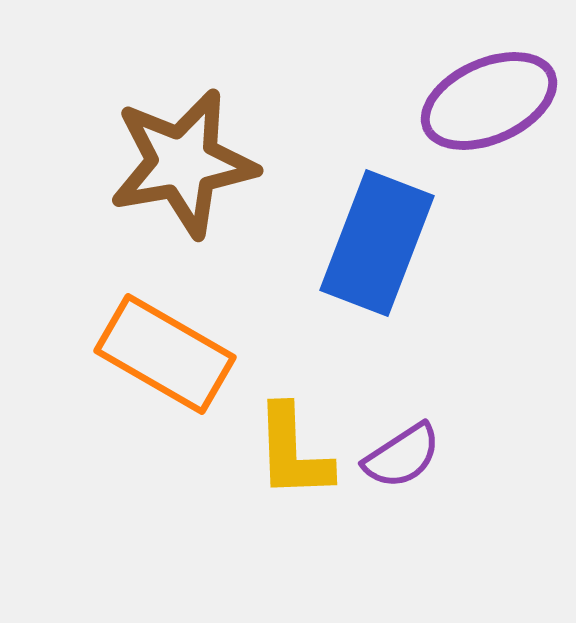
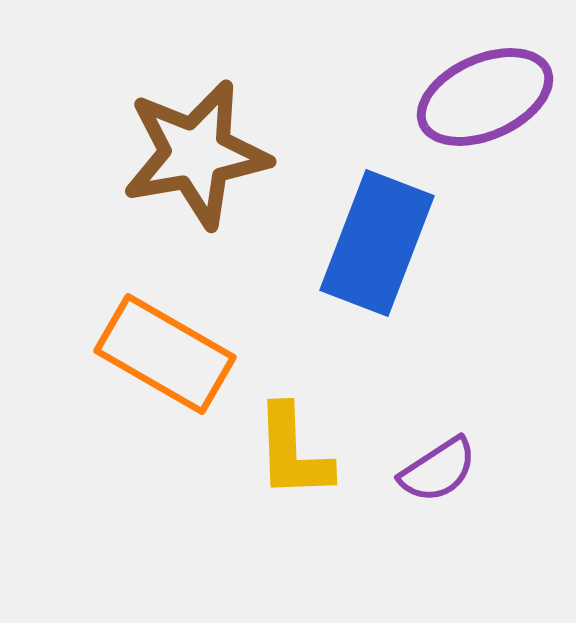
purple ellipse: moved 4 px left, 4 px up
brown star: moved 13 px right, 9 px up
purple semicircle: moved 36 px right, 14 px down
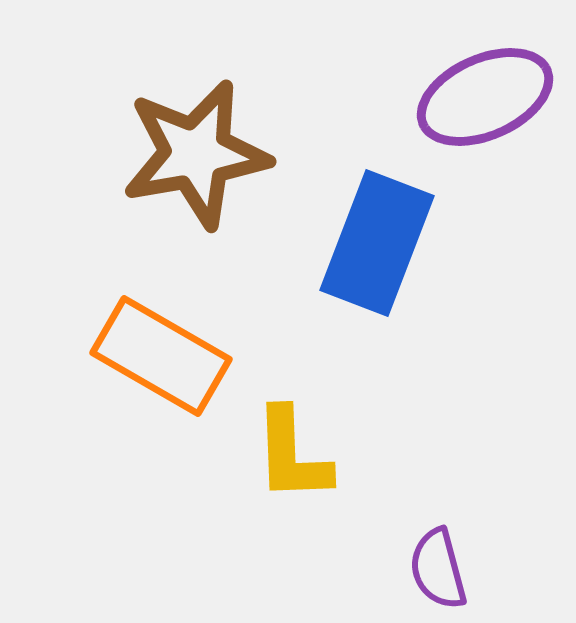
orange rectangle: moved 4 px left, 2 px down
yellow L-shape: moved 1 px left, 3 px down
purple semicircle: moved 99 px down; rotated 108 degrees clockwise
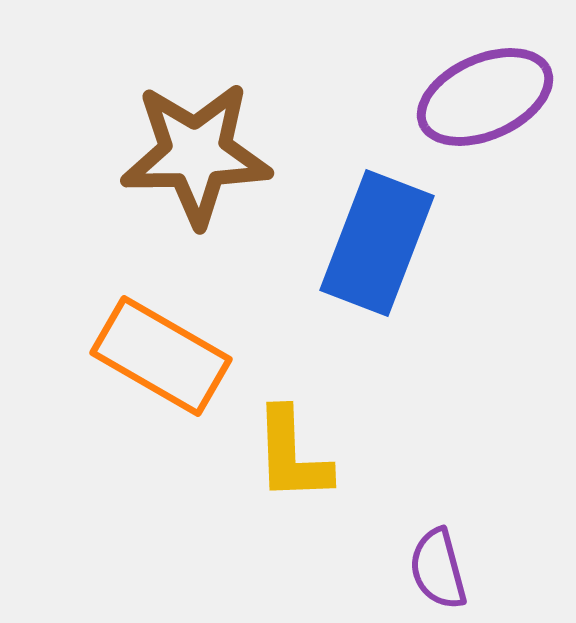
brown star: rotated 9 degrees clockwise
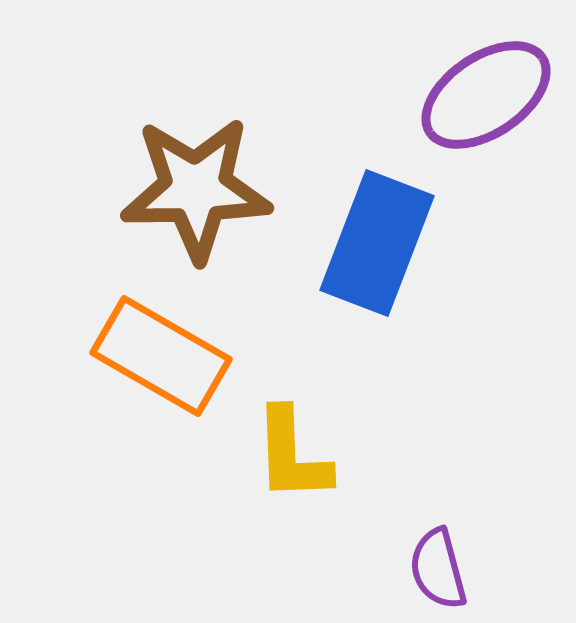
purple ellipse: moved 1 px right, 2 px up; rotated 10 degrees counterclockwise
brown star: moved 35 px down
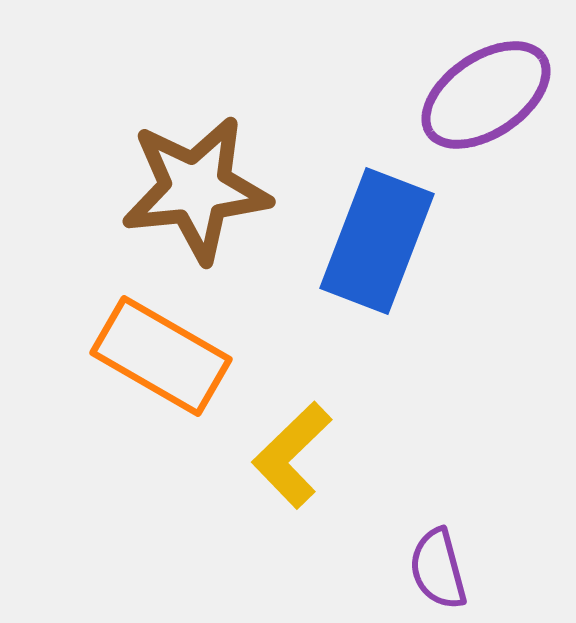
brown star: rotated 5 degrees counterclockwise
blue rectangle: moved 2 px up
yellow L-shape: rotated 48 degrees clockwise
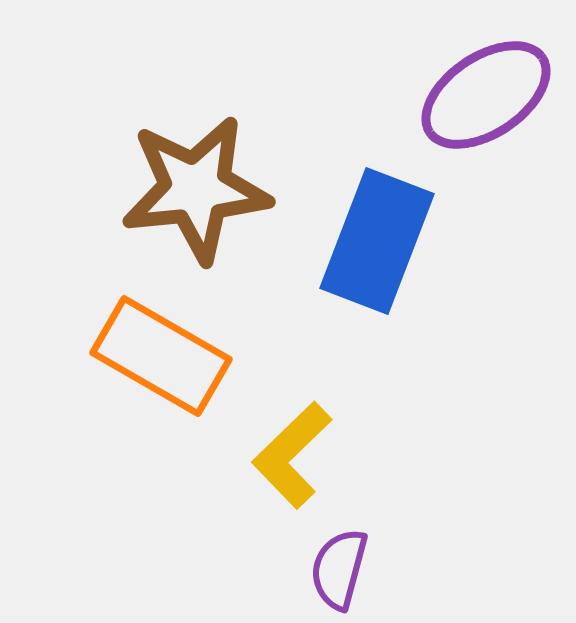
purple semicircle: moved 99 px left; rotated 30 degrees clockwise
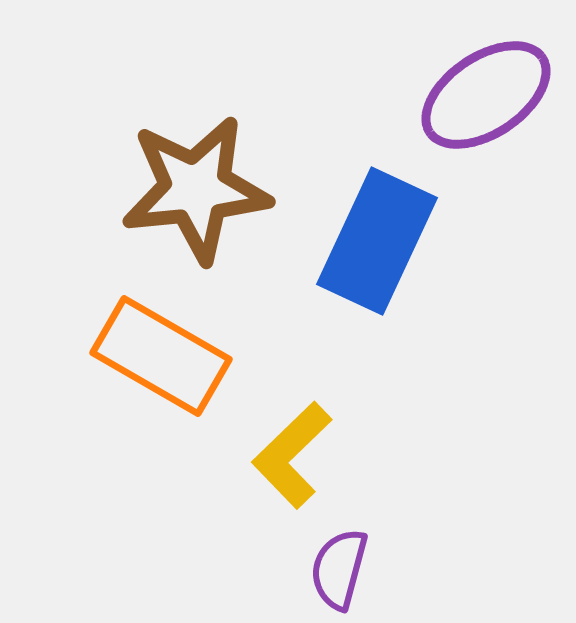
blue rectangle: rotated 4 degrees clockwise
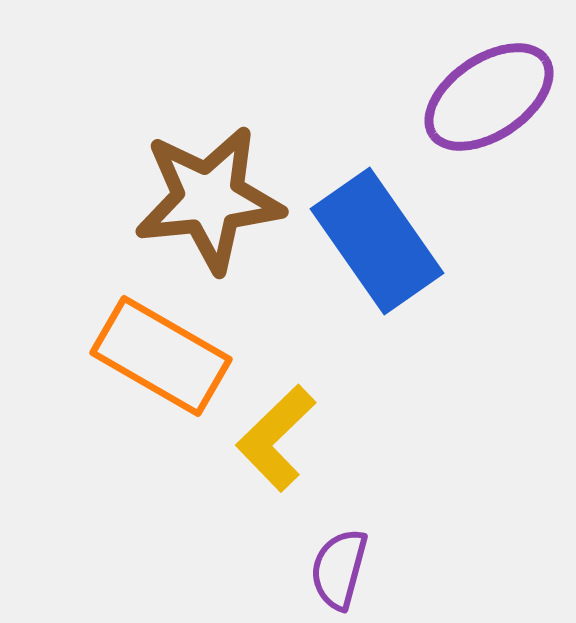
purple ellipse: moved 3 px right, 2 px down
brown star: moved 13 px right, 10 px down
blue rectangle: rotated 60 degrees counterclockwise
yellow L-shape: moved 16 px left, 17 px up
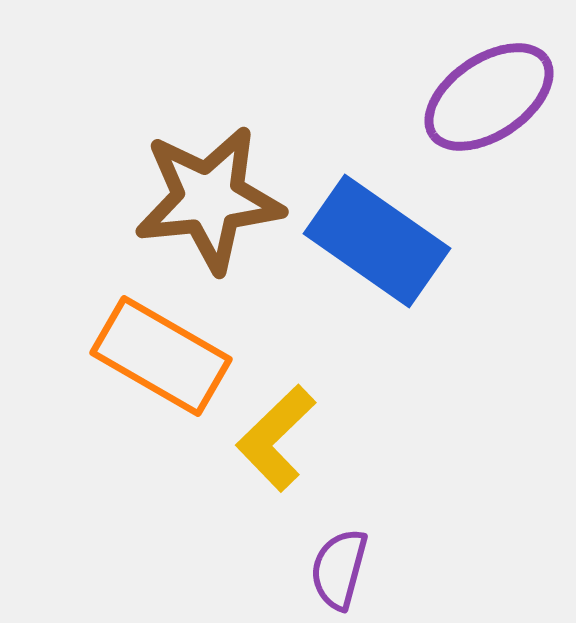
blue rectangle: rotated 20 degrees counterclockwise
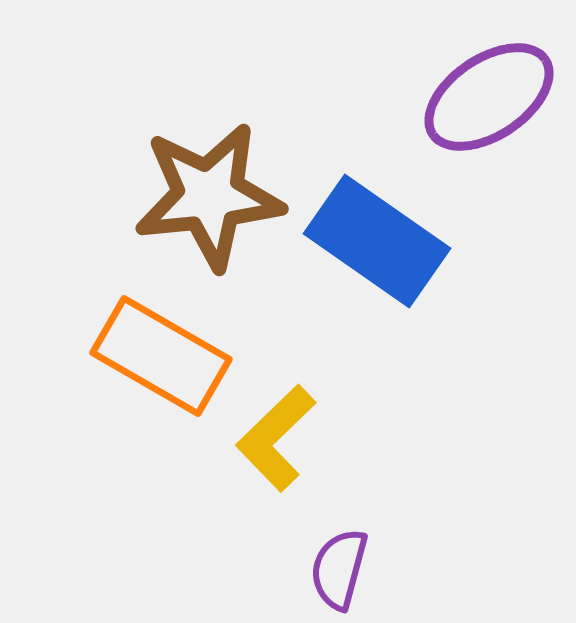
brown star: moved 3 px up
